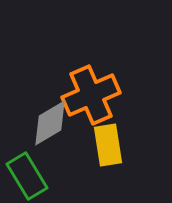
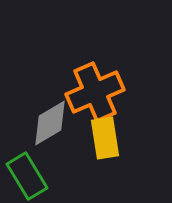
orange cross: moved 4 px right, 3 px up
yellow rectangle: moved 3 px left, 7 px up
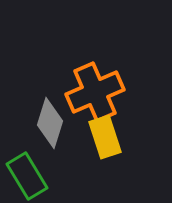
gray diamond: rotated 42 degrees counterclockwise
yellow rectangle: moved 1 px up; rotated 9 degrees counterclockwise
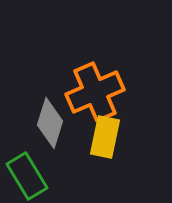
yellow rectangle: rotated 30 degrees clockwise
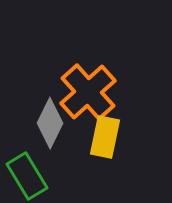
orange cross: moved 7 px left; rotated 18 degrees counterclockwise
gray diamond: rotated 9 degrees clockwise
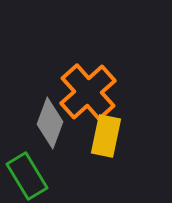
gray diamond: rotated 6 degrees counterclockwise
yellow rectangle: moved 1 px right, 1 px up
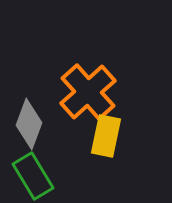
gray diamond: moved 21 px left, 1 px down
green rectangle: moved 6 px right
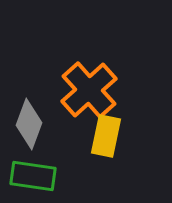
orange cross: moved 1 px right, 2 px up
green rectangle: rotated 51 degrees counterclockwise
